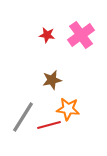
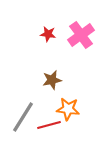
red star: moved 1 px right, 1 px up
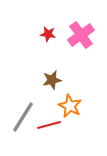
orange star: moved 2 px right, 3 px up; rotated 20 degrees clockwise
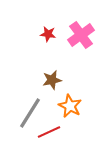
gray line: moved 7 px right, 4 px up
red line: moved 7 px down; rotated 10 degrees counterclockwise
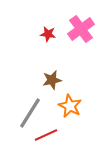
pink cross: moved 6 px up
red line: moved 3 px left, 3 px down
